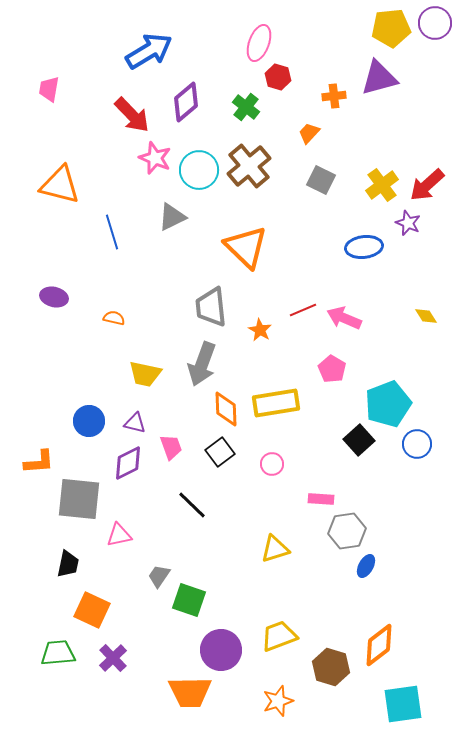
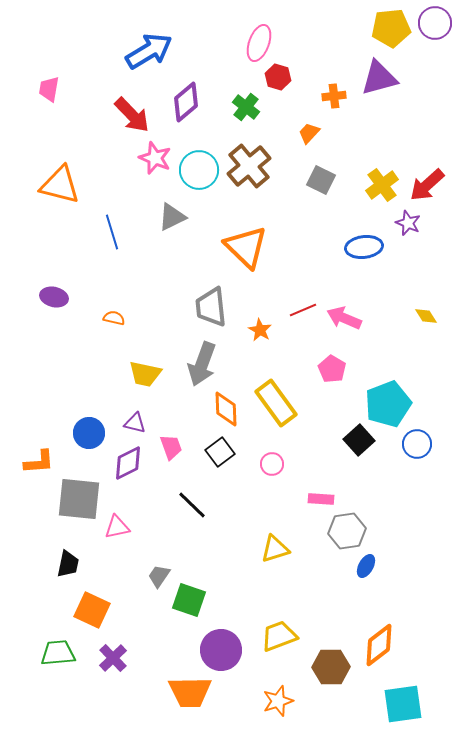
yellow rectangle at (276, 403): rotated 63 degrees clockwise
blue circle at (89, 421): moved 12 px down
pink triangle at (119, 535): moved 2 px left, 8 px up
brown hexagon at (331, 667): rotated 18 degrees counterclockwise
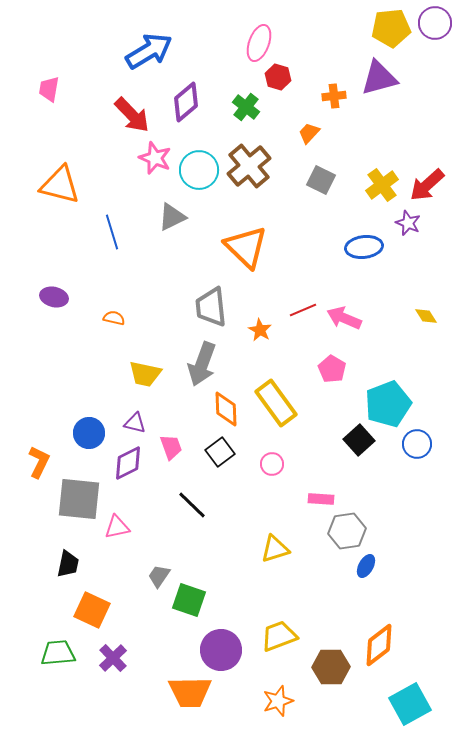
orange L-shape at (39, 462): rotated 60 degrees counterclockwise
cyan square at (403, 704): moved 7 px right; rotated 21 degrees counterclockwise
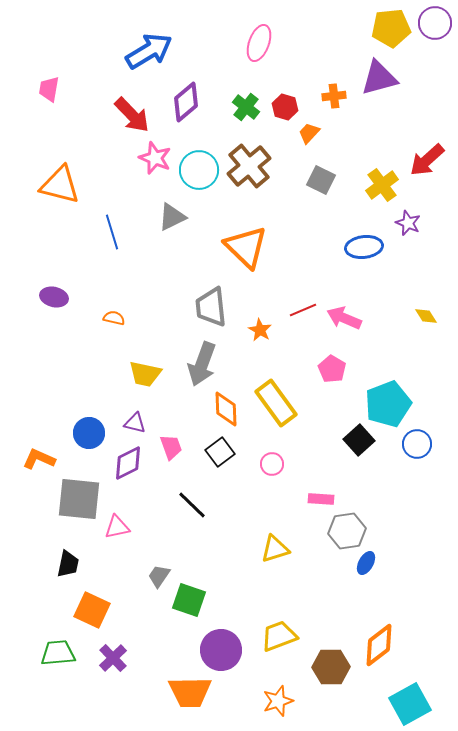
red hexagon at (278, 77): moved 7 px right, 30 px down
red arrow at (427, 185): moved 25 px up
orange L-shape at (39, 462): moved 3 px up; rotated 92 degrees counterclockwise
blue ellipse at (366, 566): moved 3 px up
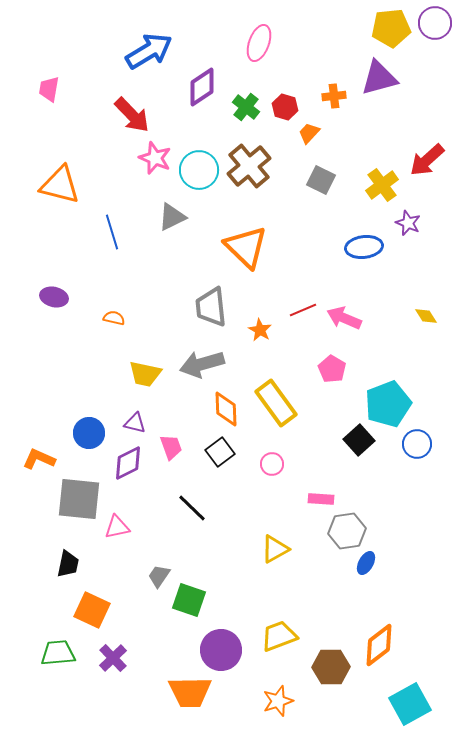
purple diamond at (186, 102): moved 16 px right, 15 px up; rotated 6 degrees clockwise
gray arrow at (202, 364): rotated 54 degrees clockwise
black line at (192, 505): moved 3 px down
yellow triangle at (275, 549): rotated 12 degrees counterclockwise
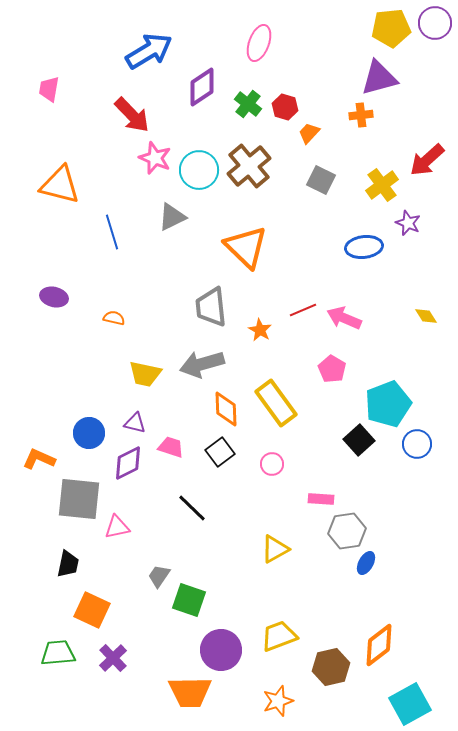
orange cross at (334, 96): moved 27 px right, 19 px down
green cross at (246, 107): moved 2 px right, 3 px up
pink trapezoid at (171, 447): rotated 52 degrees counterclockwise
brown hexagon at (331, 667): rotated 12 degrees counterclockwise
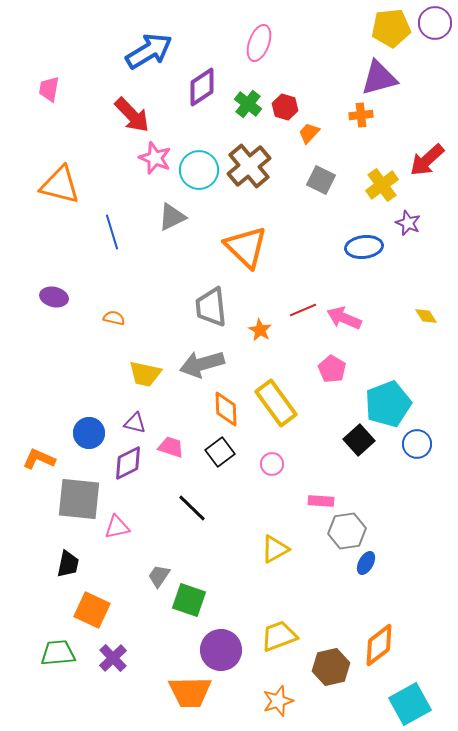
pink rectangle at (321, 499): moved 2 px down
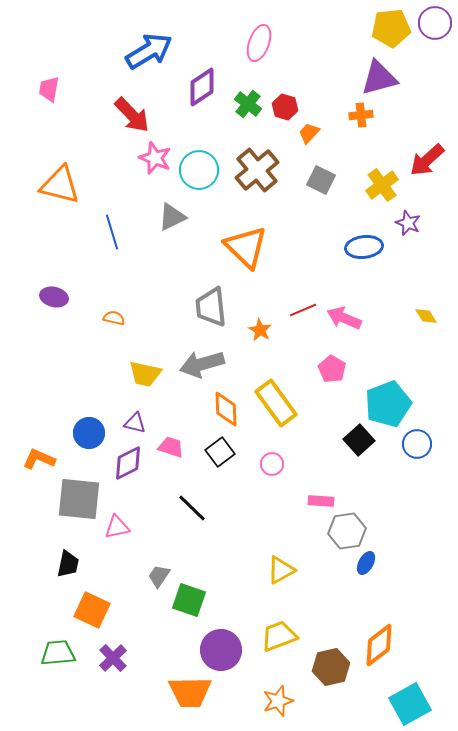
brown cross at (249, 166): moved 8 px right, 4 px down
yellow triangle at (275, 549): moved 6 px right, 21 px down
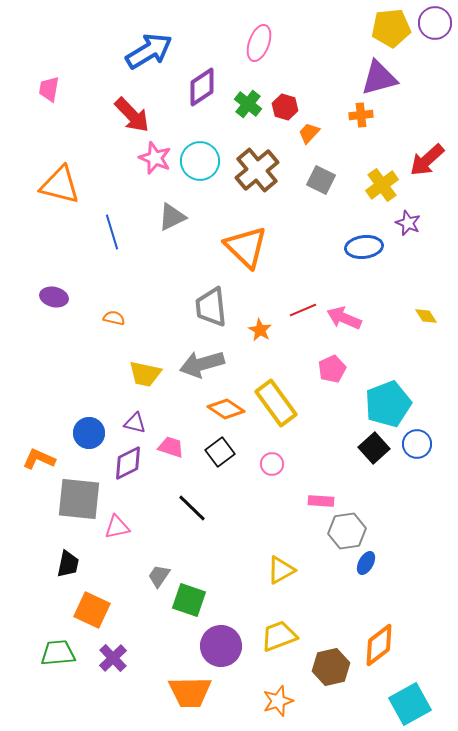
cyan circle at (199, 170): moved 1 px right, 9 px up
pink pentagon at (332, 369): rotated 16 degrees clockwise
orange diamond at (226, 409): rotated 54 degrees counterclockwise
black square at (359, 440): moved 15 px right, 8 px down
purple circle at (221, 650): moved 4 px up
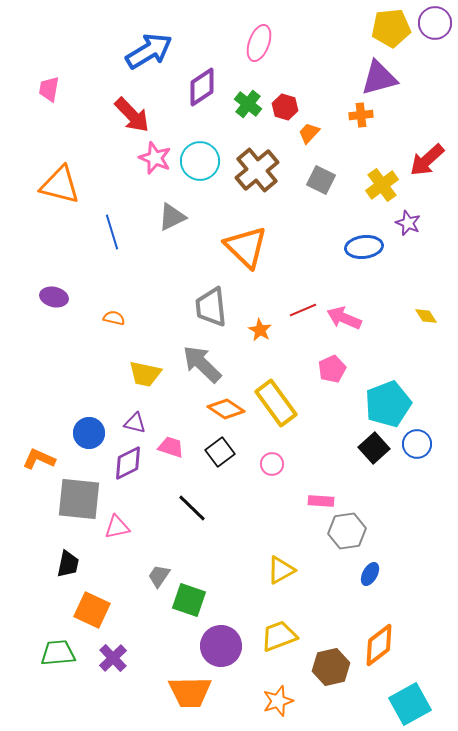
gray arrow at (202, 364): rotated 60 degrees clockwise
blue ellipse at (366, 563): moved 4 px right, 11 px down
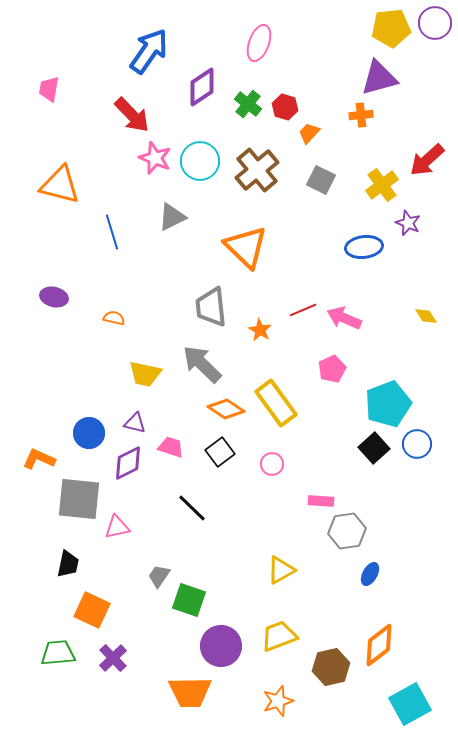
blue arrow at (149, 51): rotated 24 degrees counterclockwise
